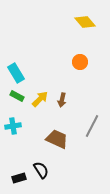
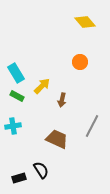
yellow arrow: moved 2 px right, 13 px up
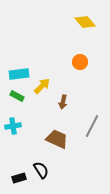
cyan rectangle: moved 3 px right, 1 px down; rotated 66 degrees counterclockwise
brown arrow: moved 1 px right, 2 px down
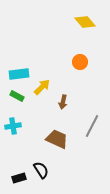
yellow arrow: moved 1 px down
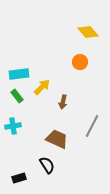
yellow diamond: moved 3 px right, 10 px down
green rectangle: rotated 24 degrees clockwise
black semicircle: moved 6 px right, 5 px up
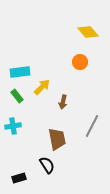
cyan rectangle: moved 1 px right, 2 px up
brown trapezoid: rotated 55 degrees clockwise
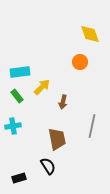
yellow diamond: moved 2 px right, 2 px down; rotated 20 degrees clockwise
gray line: rotated 15 degrees counterclockwise
black semicircle: moved 1 px right, 1 px down
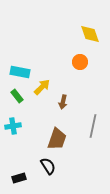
cyan rectangle: rotated 18 degrees clockwise
gray line: moved 1 px right
brown trapezoid: rotated 30 degrees clockwise
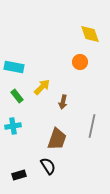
cyan rectangle: moved 6 px left, 5 px up
gray line: moved 1 px left
black rectangle: moved 3 px up
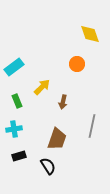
orange circle: moved 3 px left, 2 px down
cyan rectangle: rotated 48 degrees counterclockwise
green rectangle: moved 5 px down; rotated 16 degrees clockwise
cyan cross: moved 1 px right, 3 px down
black rectangle: moved 19 px up
